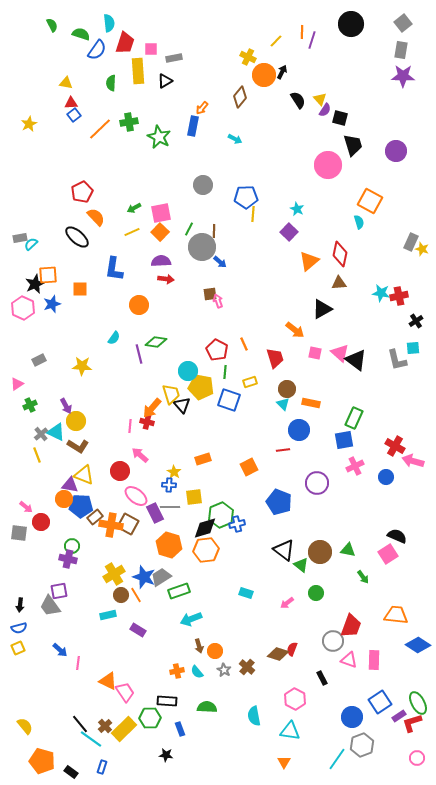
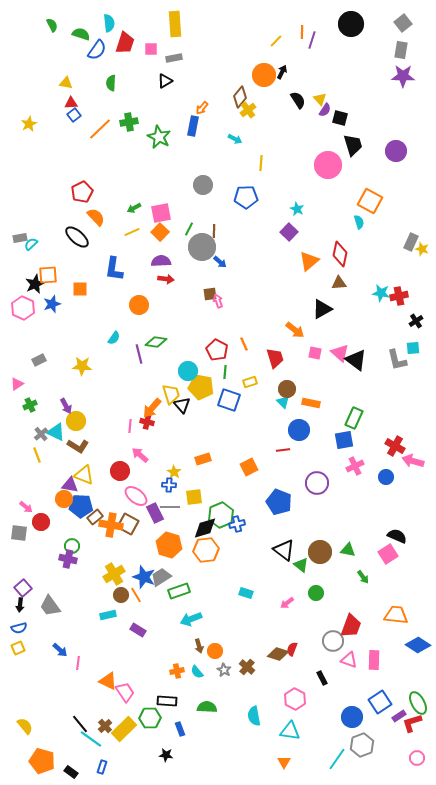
yellow cross at (248, 57): moved 53 px down; rotated 28 degrees clockwise
yellow rectangle at (138, 71): moved 37 px right, 47 px up
yellow line at (253, 214): moved 8 px right, 51 px up
cyan triangle at (283, 404): moved 2 px up
purple square at (59, 591): moved 36 px left, 3 px up; rotated 30 degrees counterclockwise
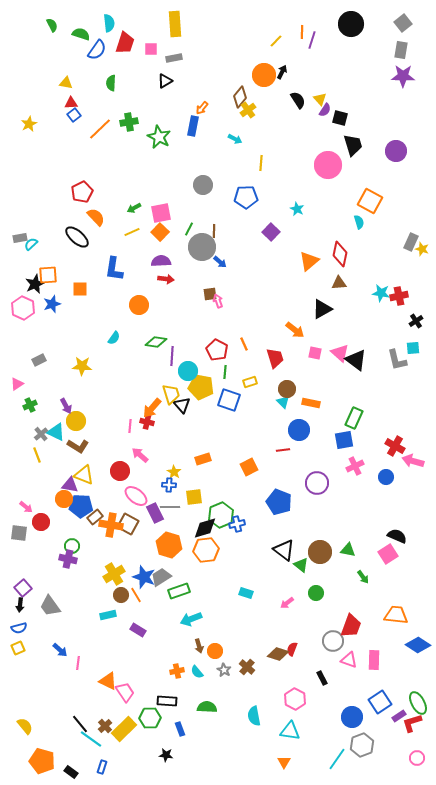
purple square at (289, 232): moved 18 px left
purple line at (139, 354): moved 33 px right, 2 px down; rotated 18 degrees clockwise
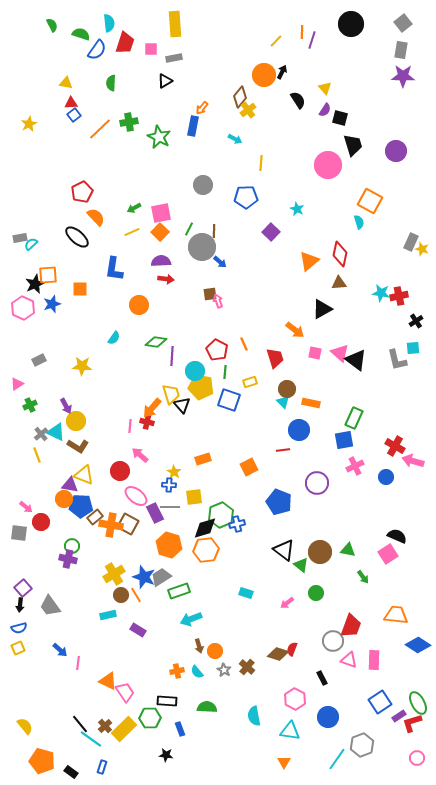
yellow triangle at (320, 99): moved 5 px right, 11 px up
cyan circle at (188, 371): moved 7 px right
blue circle at (352, 717): moved 24 px left
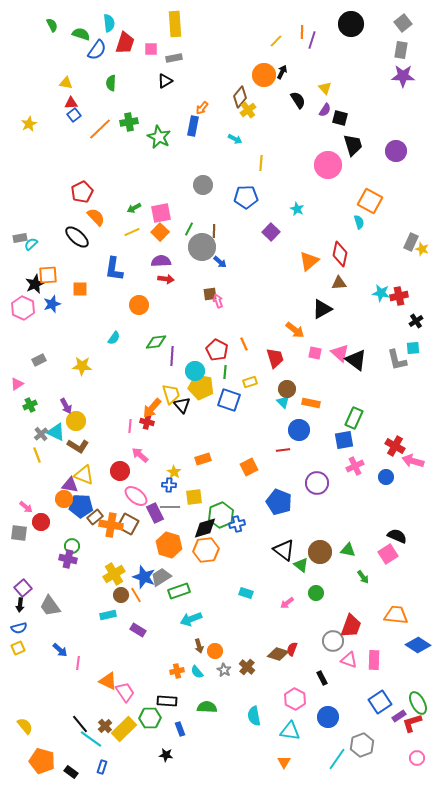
green diamond at (156, 342): rotated 15 degrees counterclockwise
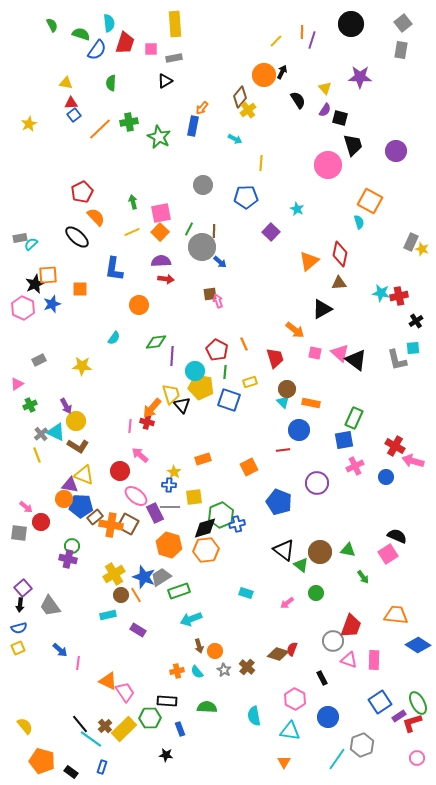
purple star at (403, 76): moved 43 px left, 1 px down
green arrow at (134, 208): moved 1 px left, 6 px up; rotated 104 degrees clockwise
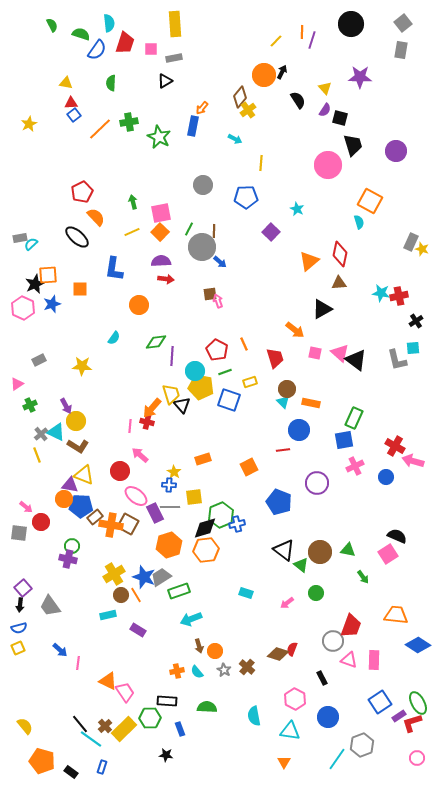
green line at (225, 372): rotated 64 degrees clockwise
orange hexagon at (169, 545): rotated 25 degrees clockwise
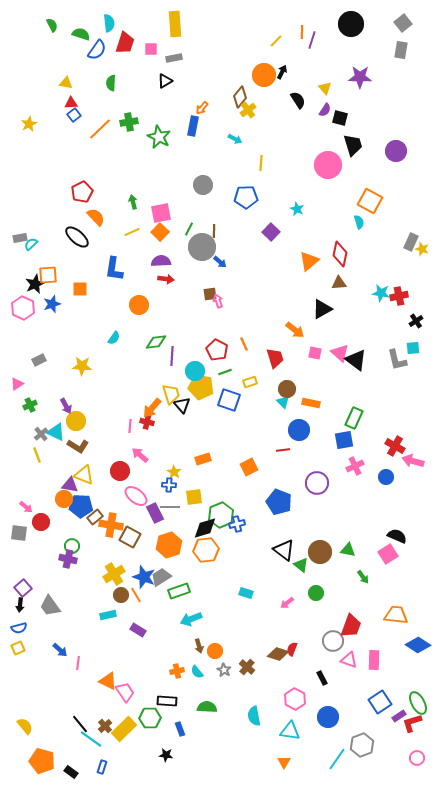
brown square at (128, 524): moved 2 px right, 13 px down
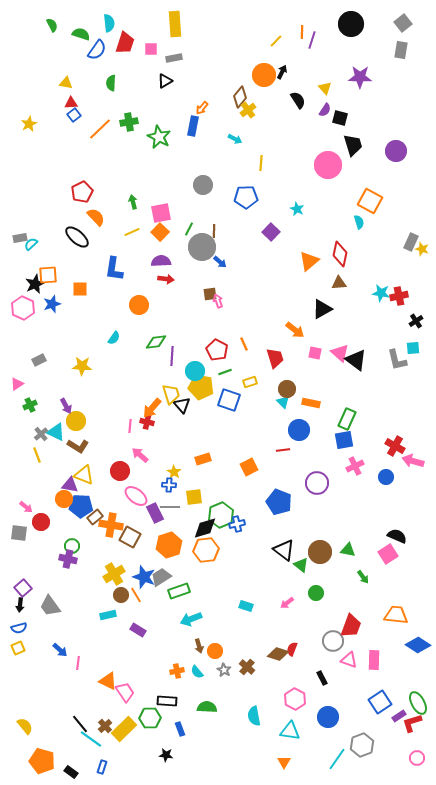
green rectangle at (354, 418): moved 7 px left, 1 px down
cyan rectangle at (246, 593): moved 13 px down
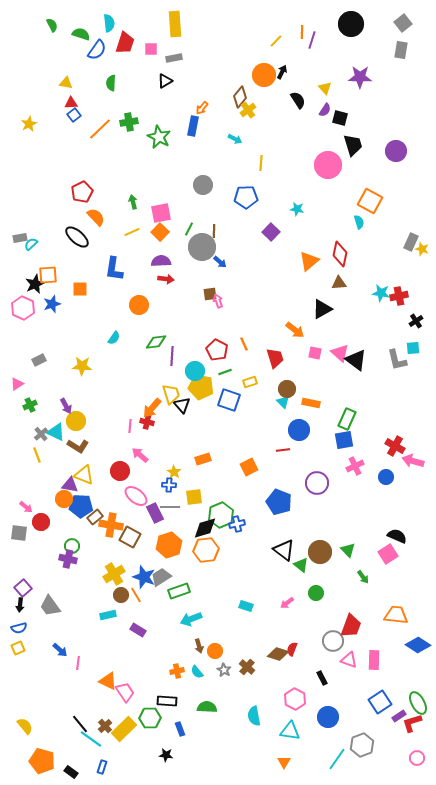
cyan star at (297, 209): rotated 16 degrees counterclockwise
green triangle at (348, 550): rotated 35 degrees clockwise
